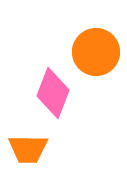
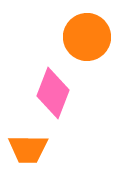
orange circle: moved 9 px left, 15 px up
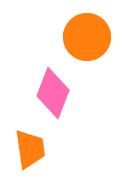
orange trapezoid: moved 2 px right; rotated 99 degrees counterclockwise
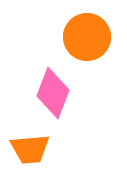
orange trapezoid: rotated 93 degrees clockwise
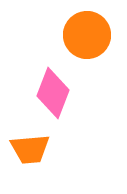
orange circle: moved 2 px up
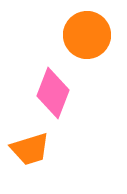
orange trapezoid: rotated 12 degrees counterclockwise
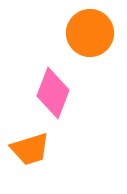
orange circle: moved 3 px right, 2 px up
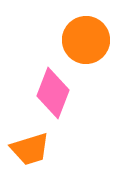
orange circle: moved 4 px left, 7 px down
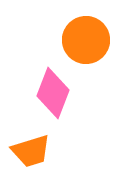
orange trapezoid: moved 1 px right, 2 px down
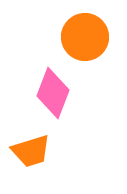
orange circle: moved 1 px left, 3 px up
